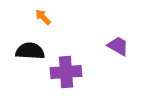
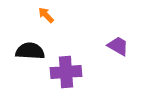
orange arrow: moved 3 px right, 2 px up
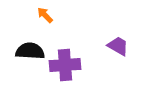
orange arrow: moved 1 px left
purple cross: moved 1 px left, 7 px up
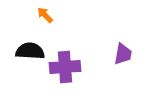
purple trapezoid: moved 5 px right, 8 px down; rotated 70 degrees clockwise
purple cross: moved 2 px down
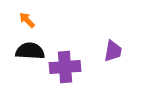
orange arrow: moved 18 px left, 5 px down
purple trapezoid: moved 10 px left, 3 px up
